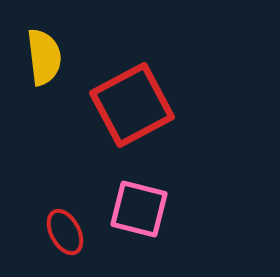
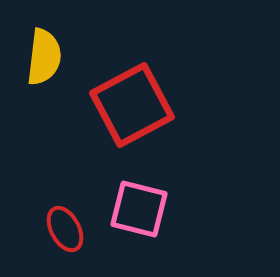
yellow semicircle: rotated 14 degrees clockwise
red ellipse: moved 3 px up
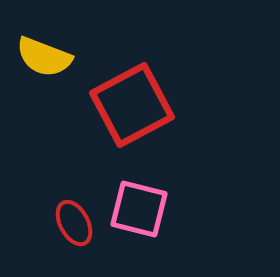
yellow semicircle: rotated 104 degrees clockwise
red ellipse: moved 9 px right, 6 px up
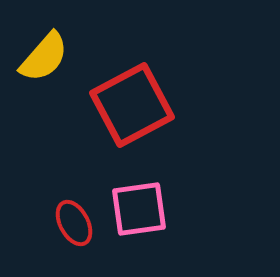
yellow semicircle: rotated 70 degrees counterclockwise
pink square: rotated 22 degrees counterclockwise
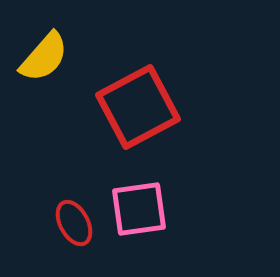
red square: moved 6 px right, 2 px down
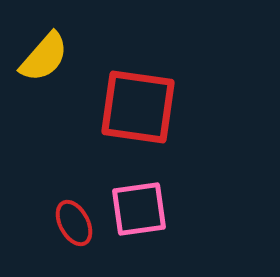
red square: rotated 36 degrees clockwise
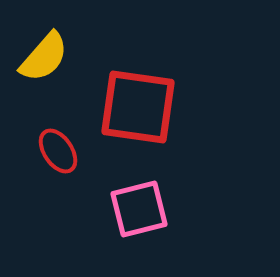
pink square: rotated 6 degrees counterclockwise
red ellipse: moved 16 px left, 72 px up; rotated 6 degrees counterclockwise
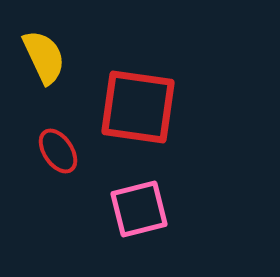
yellow semicircle: rotated 66 degrees counterclockwise
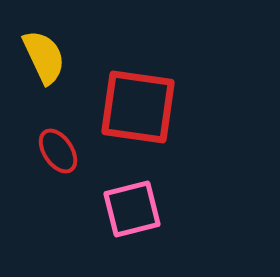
pink square: moved 7 px left
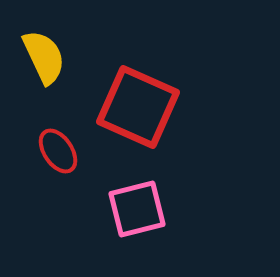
red square: rotated 16 degrees clockwise
pink square: moved 5 px right
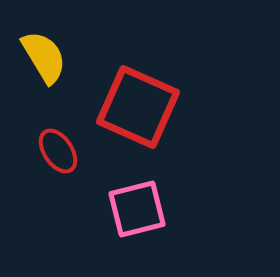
yellow semicircle: rotated 6 degrees counterclockwise
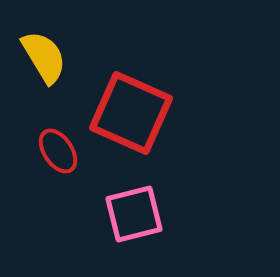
red square: moved 7 px left, 6 px down
pink square: moved 3 px left, 5 px down
